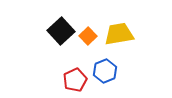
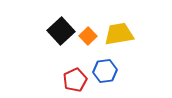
blue hexagon: rotated 15 degrees clockwise
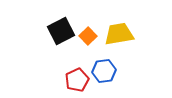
black square: rotated 16 degrees clockwise
blue hexagon: moved 1 px left
red pentagon: moved 2 px right
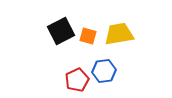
orange square: rotated 30 degrees counterclockwise
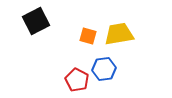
black square: moved 25 px left, 10 px up
blue hexagon: moved 2 px up
red pentagon: rotated 20 degrees counterclockwise
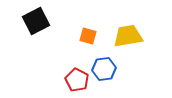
yellow trapezoid: moved 9 px right, 2 px down
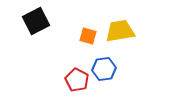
yellow trapezoid: moved 8 px left, 5 px up
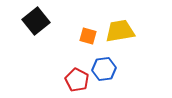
black square: rotated 12 degrees counterclockwise
